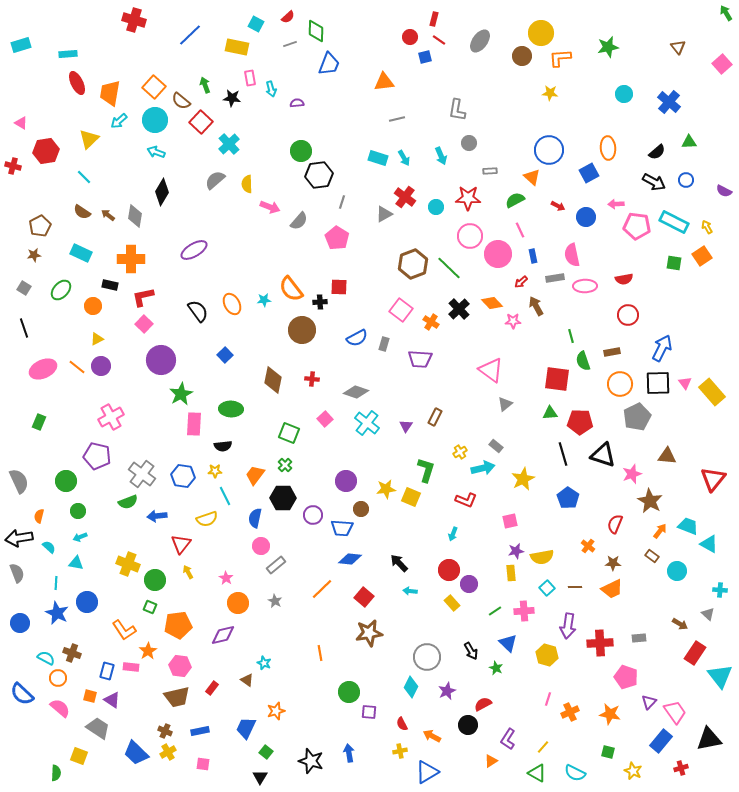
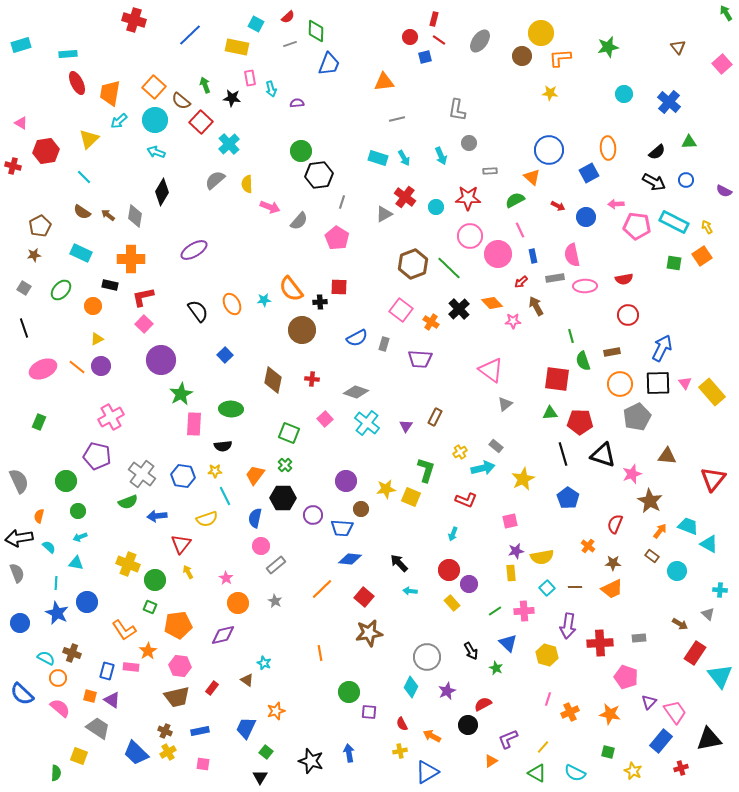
purple L-shape at (508, 739): rotated 35 degrees clockwise
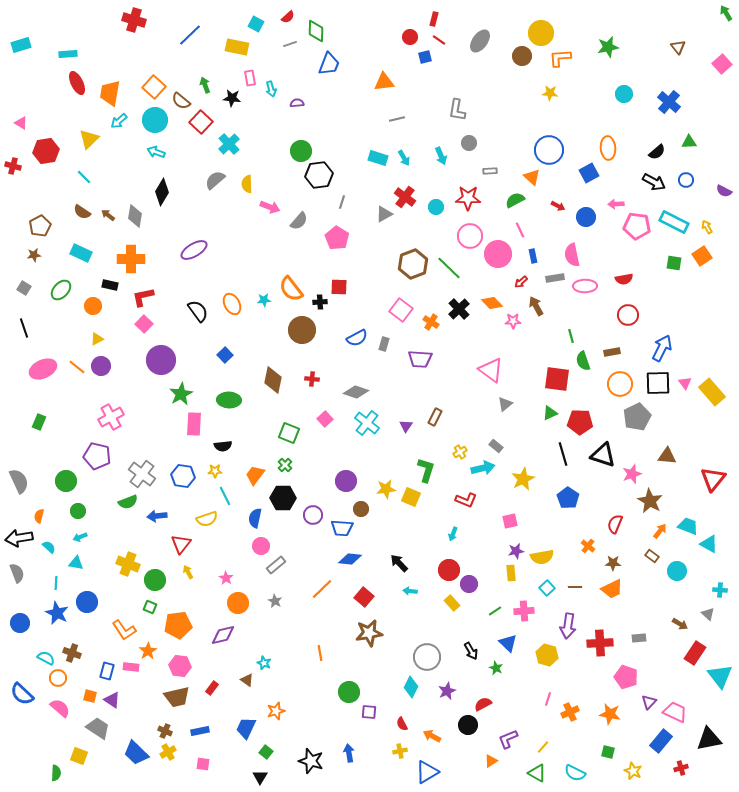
green ellipse at (231, 409): moved 2 px left, 9 px up
green triangle at (550, 413): rotated 21 degrees counterclockwise
pink trapezoid at (675, 712): rotated 30 degrees counterclockwise
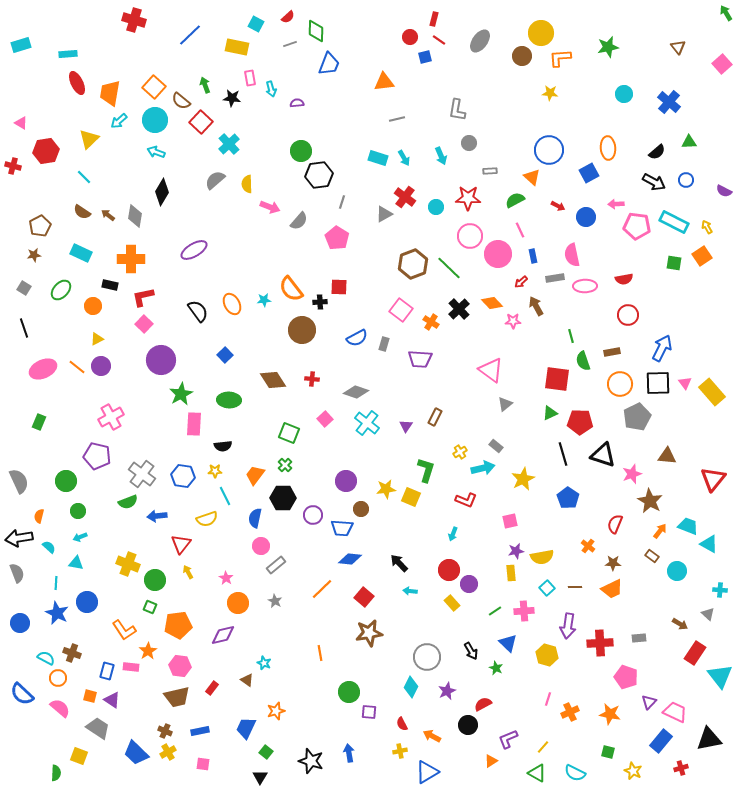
brown diamond at (273, 380): rotated 44 degrees counterclockwise
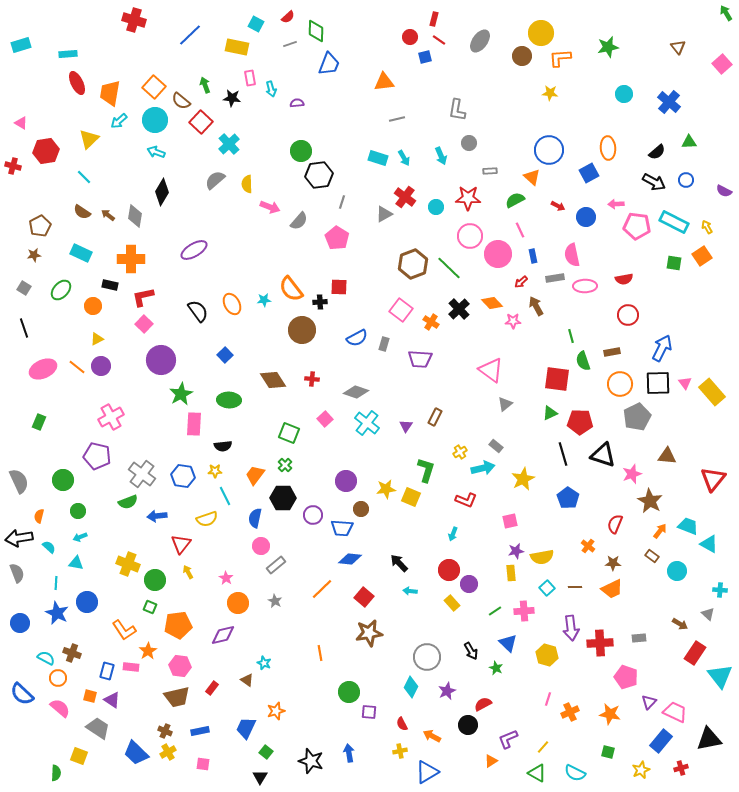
green circle at (66, 481): moved 3 px left, 1 px up
purple arrow at (568, 626): moved 3 px right, 2 px down; rotated 15 degrees counterclockwise
yellow star at (633, 771): moved 8 px right, 1 px up; rotated 24 degrees clockwise
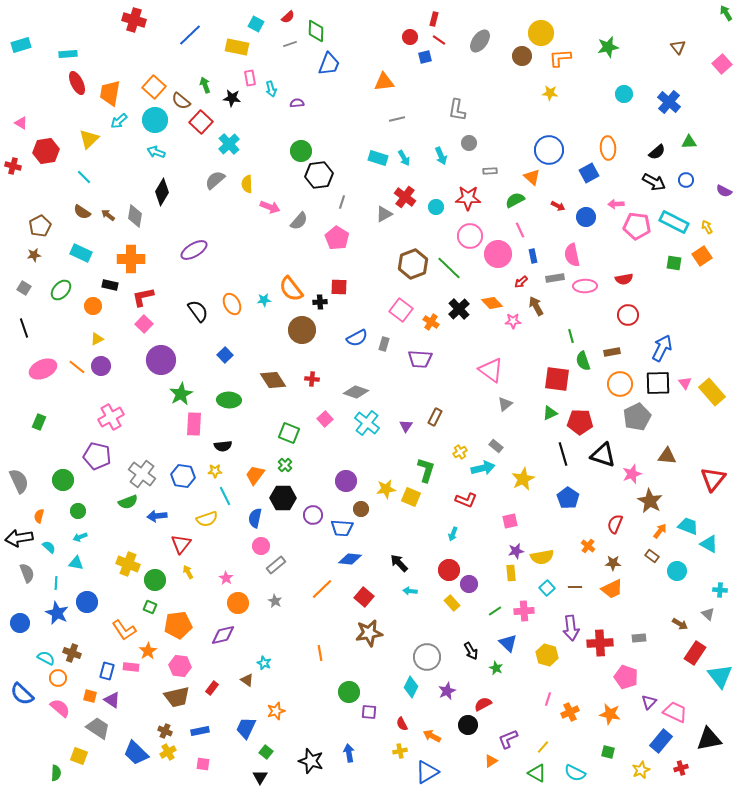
gray semicircle at (17, 573): moved 10 px right
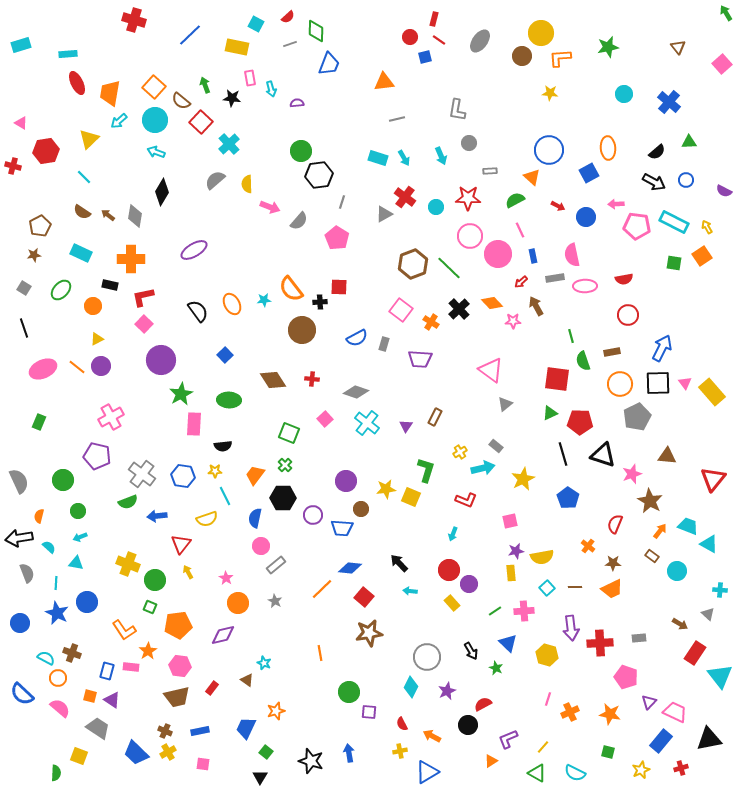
blue diamond at (350, 559): moved 9 px down
